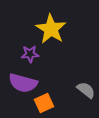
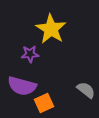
purple semicircle: moved 1 px left, 3 px down
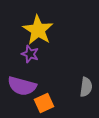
yellow star: moved 13 px left, 1 px down
purple star: rotated 24 degrees clockwise
gray semicircle: moved 3 px up; rotated 60 degrees clockwise
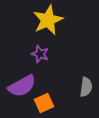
yellow star: moved 10 px right, 10 px up; rotated 16 degrees clockwise
purple star: moved 10 px right
purple semicircle: rotated 44 degrees counterclockwise
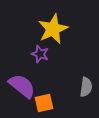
yellow star: moved 5 px right, 9 px down
purple semicircle: rotated 112 degrees counterclockwise
orange square: rotated 12 degrees clockwise
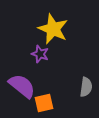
yellow star: rotated 24 degrees counterclockwise
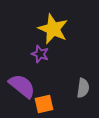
gray semicircle: moved 3 px left, 1 px down
orange square: moved 1 px down
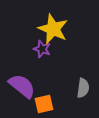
purple star: moved 2 px right, 5 px up
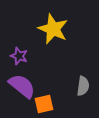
purple star: moved 23 px left, 7 px down
gray semicircle: moved 2 px up
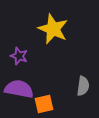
purple semicircle: moved 3 px left, 3 px down; rotated 28 degrees counterclockwise
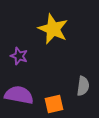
purple semicircle: moved 6 px down
orange square: moved 10 px right
